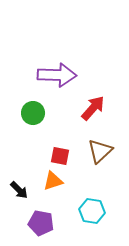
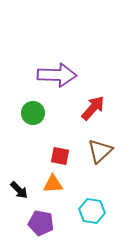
orange triangle: moved 3 px down; rotated 15 degrees clockwise
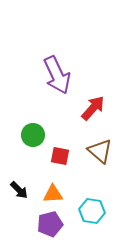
purple arrow: rotated 63 degrees clockwise
green circle: moved 22 px down
brown triangle: rotated 36 degrees counterclockwise
orange triangle: moved 10 px down
purple pentagon: moved 9 px right, 1 px down; rotated 25 degrees counterclockwise
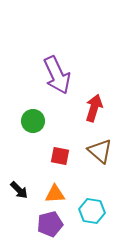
red arrow: moved 1 px right; rotated 24 degrees counterclockwise
green circle: moved 14 px up
orange triangle: moved 2 px right
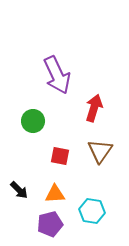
brown triangle: rotated 24 degrees clockwise
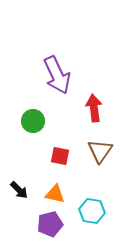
red arrow: rotated 24 degrees counterclockwise
orange triangle: rotated 15 degrees clockwise
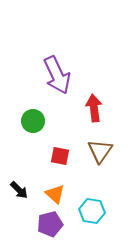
orange triangle: rotated 30 degrees clockwise
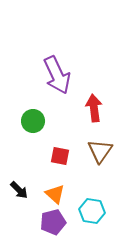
purple pentagon: moved 3 px right, 2 px up
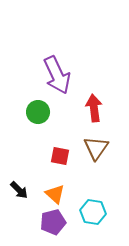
green circle: moved 5 px right, 9 px up
brown triangle: moved 4 px left, 3 px up
cyan hexagon: moved 1 px right, 1 px down
